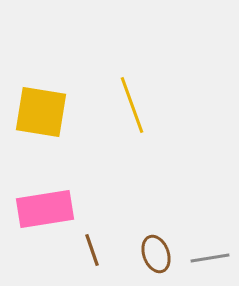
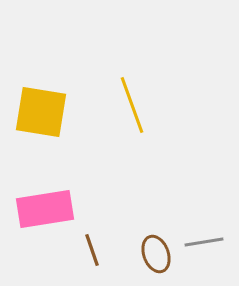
gray line: moved 6 px left, 16 px up
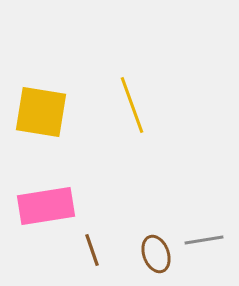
pink rectangle: moved 1 px right, 3 px up
gray line: moved 2 px up
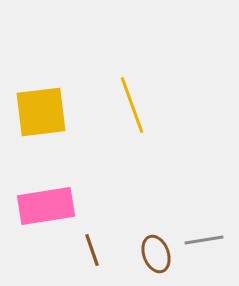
yellow square: rotated 16 degrees counterclockwise
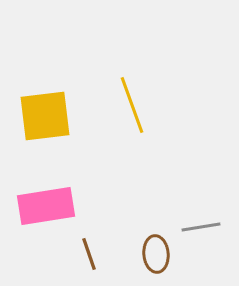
yellow square: moved 4 px right, 4 px down
gray line: moved 3 px left, 13 px up
brown line: moved 3 px left, 4 px down
brown ellipse: rotated 15 degrees clockwise
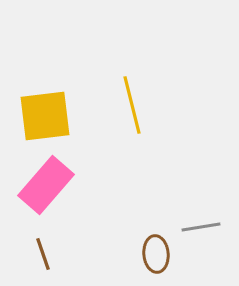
yellow line: rotated 6 degrees clockwise
pink rectangle: moved 21 px up; rotated 40 degrees counterclockwise
brown line: moved 46 px left
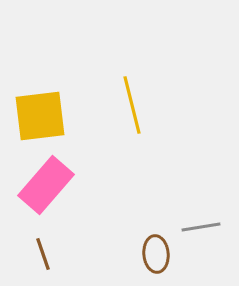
yellow square: moved 5 px left
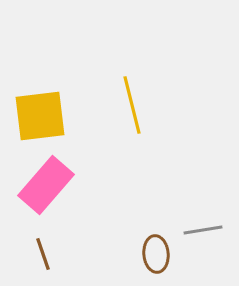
gray line: moved 2 px right, 3 px down
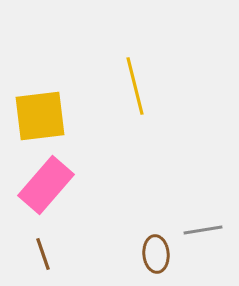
yellow line: moved 3 px right, 19 px up
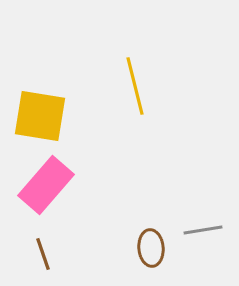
yellow square: rotated 16 degrees clockwise
brown ellipse: moved 5 px left, 6 px up
